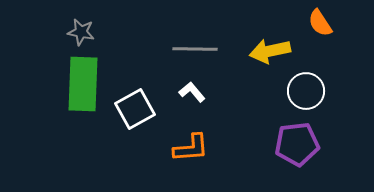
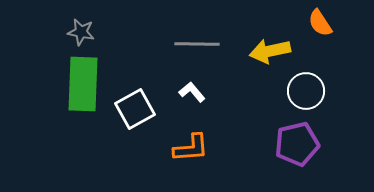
gray line: moved 2 px right, 5 px up
purple pentagon: rotated 6 degrees counterclockwise
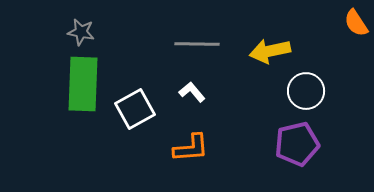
orange semicircle: moved 36 px right
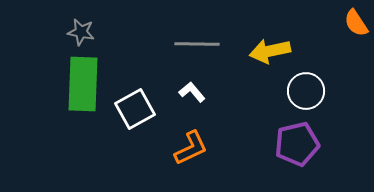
orange L-shape: rotated 21 degrees counterclockwise
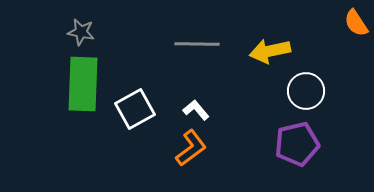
white L-shape: moved 4 px right, 18 px down
orange L-shape: rotated 12 degrees counterclockwise
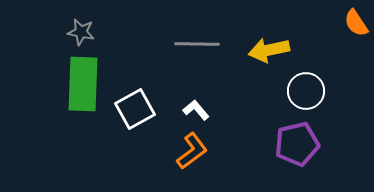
yellow arrow: moved 1 px left, 1 px up
orange L-shape: moved 1 px right, 3 px down
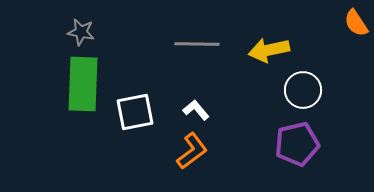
white circle: moved 3 px left, 1 px up
white square: moved 3 px down; rotated 18 degrees clockwise
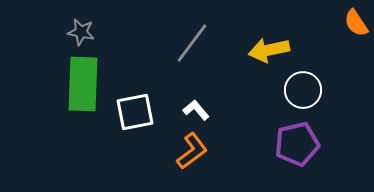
gray line: moved 5 px left, 1 px up; rotated 54 degrees counterclockwise
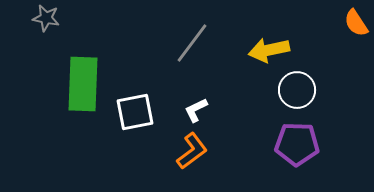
gray star: moved 35 px left, 14 px up
white circle: moved 6 px left
white L-shape: rotated 76 degrees counterclockwise
purple pentagon: rotated 15 degrees clockwise
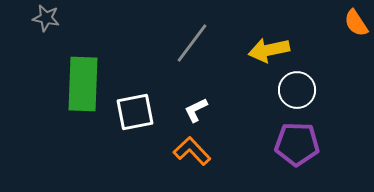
orange L-shape: rotated 96 degrees counterclockwise
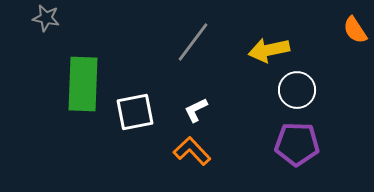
orange semicircle: moved 1 px left, 7 px down
gray line: moved 1 px right, 1 px up
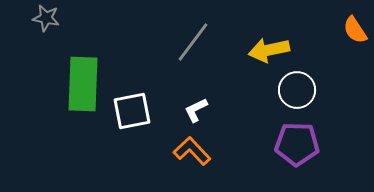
white square: moved 3 px left, 1 px up
